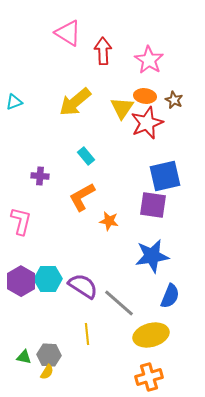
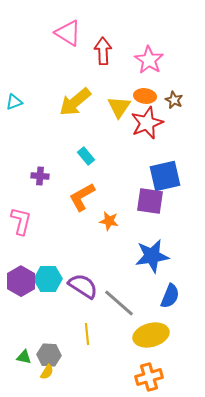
yellow triangle: moved 3 px left, 1 px up
purple square: moved 3 px left, 4 px up
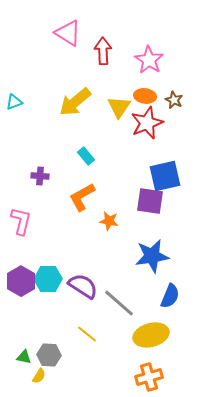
yellow line: rotated 45 degrees counterclockwise
yellow semicircle: moved 8 px left, 4 px down
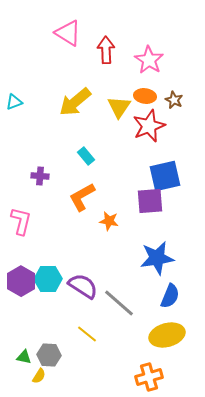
red arrow: moved 3 px right, 1 px up
red star: moved 2 px right, 3 px down
purple square: rotated 12 degrees counterclockwise
blue star: moved 5 px right, 2 px down
yellow ellipse: moved 16 px right
